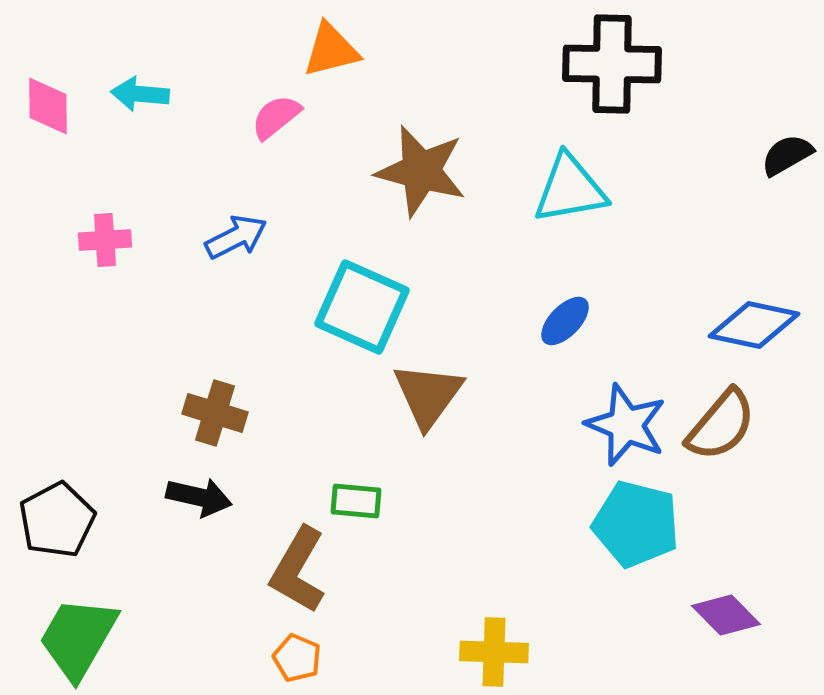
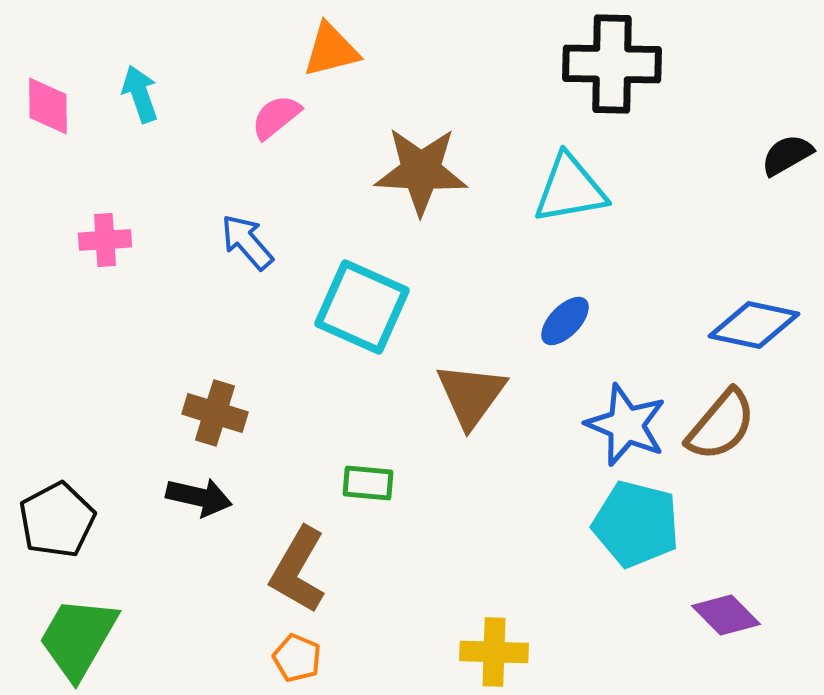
cyan arrow: rotated 66 degrees clockwise
brown star: rotated 12 degrees counterclockwise
blue arrow: moved 11 px right, 5 px down; rotated 104 degrees counterclockwise
brown triangle: moved 43 px right
green rectangle: moved 12 px right, 18 px up
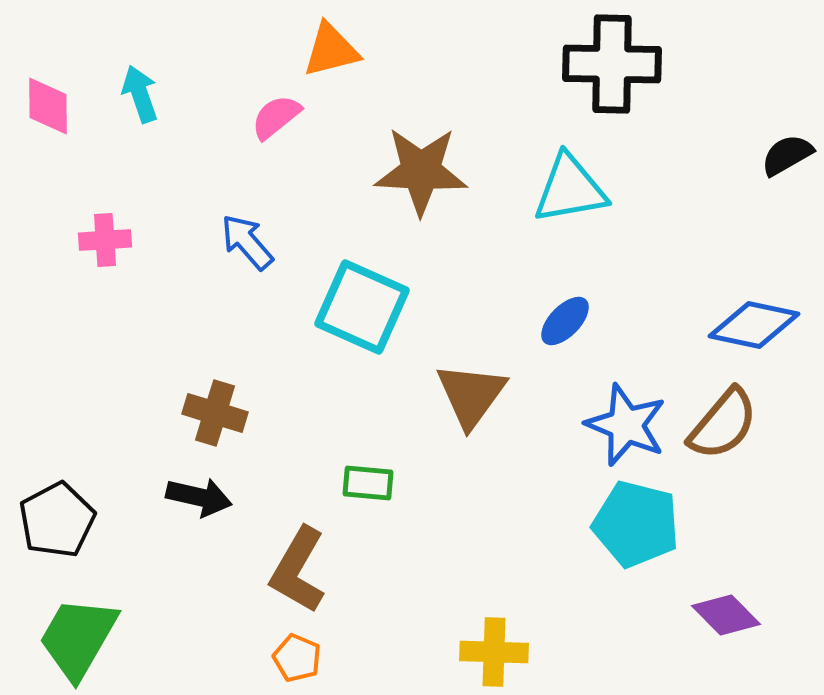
brown semicircle: moved 2 px right, 1 px up
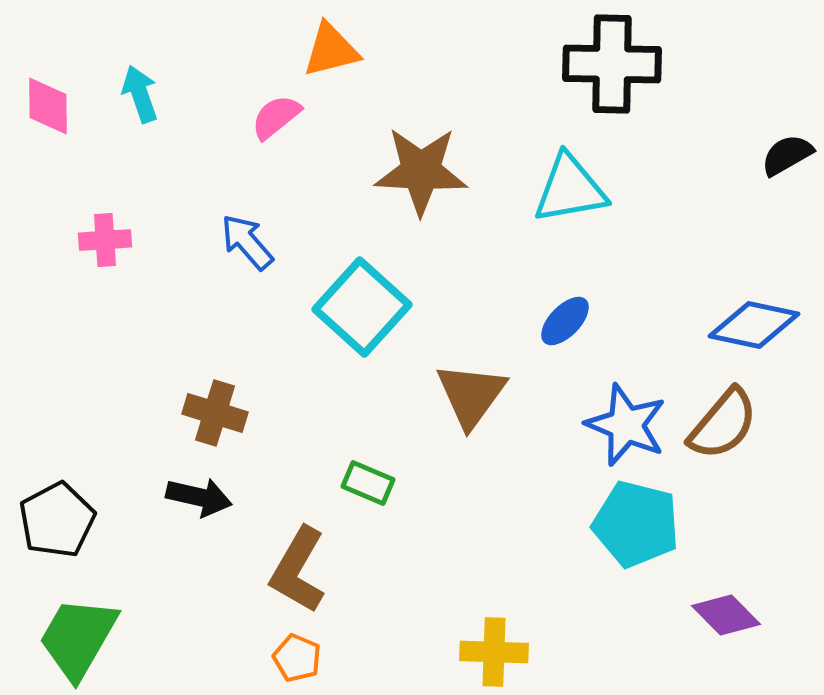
cyan square: rotated 18 degrees clockwise
green rectangle: rotated 18 degrees clockwise
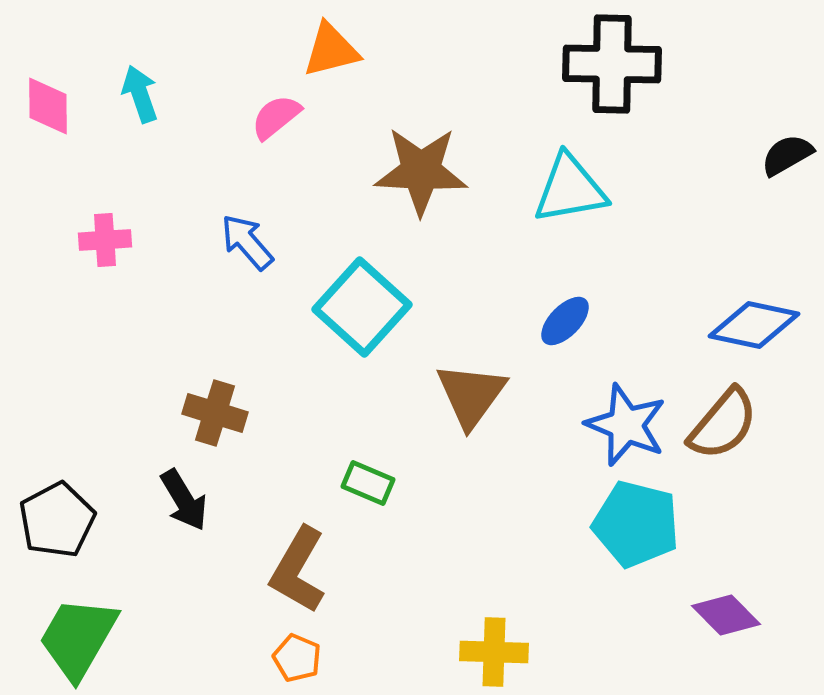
black arrow: moved 15 px left, 3 px down; rotated 46 degrees clockwise
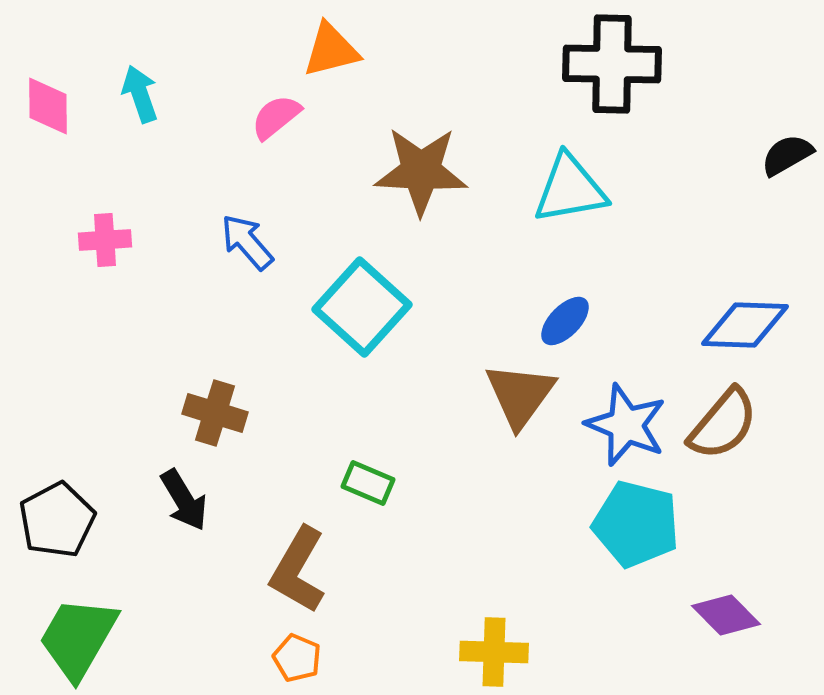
blue diamond: moved 9 px left; rotated 10 degrees counterclockwise
brown triangle: moved 49 px right
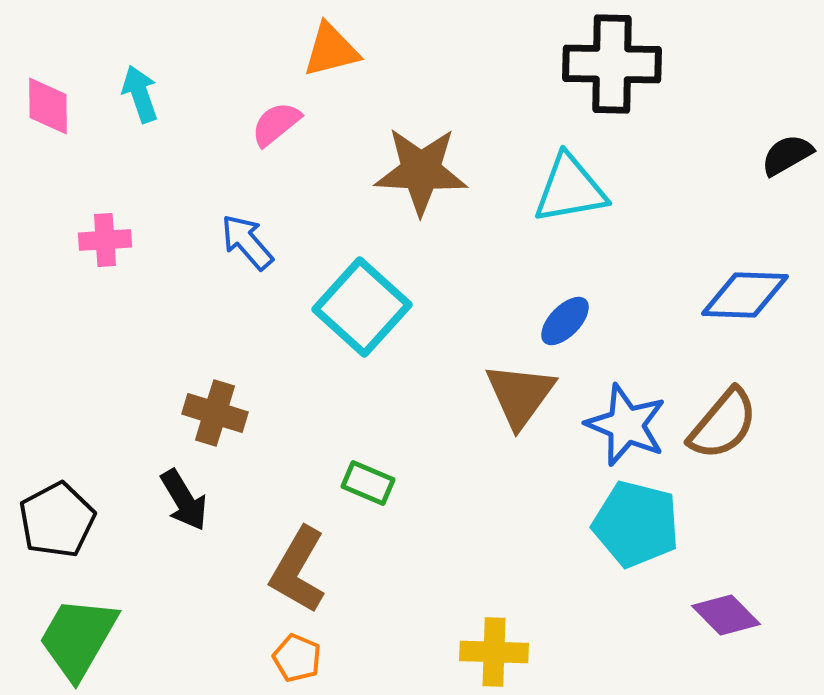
pink semicircle: moved 7 px down
blue diamond: moved 30 px up
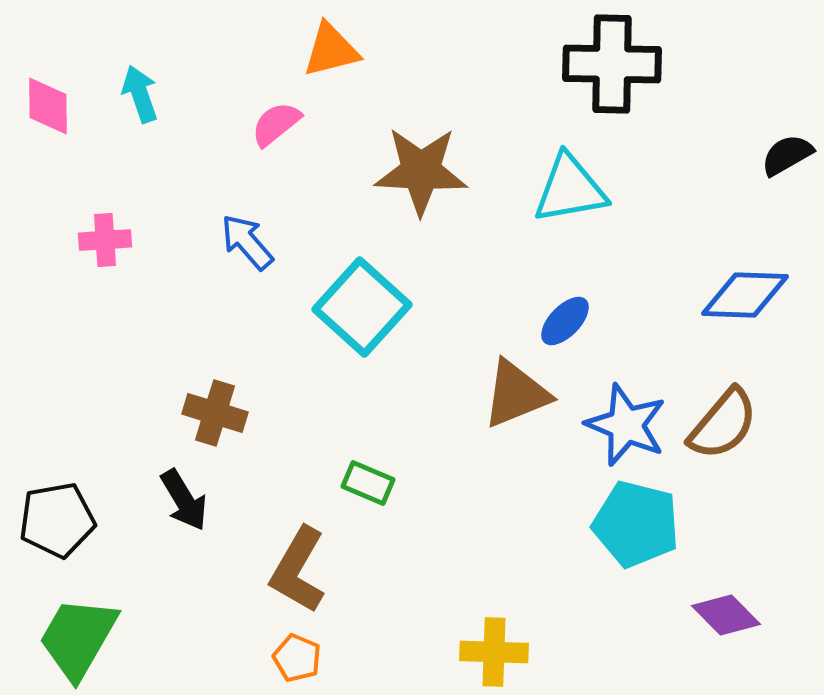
brown triangle: moved 4 px left, 1 px up; rotated 32 degrees clockwise
black pentagon: rotated 18 degrees clockwise
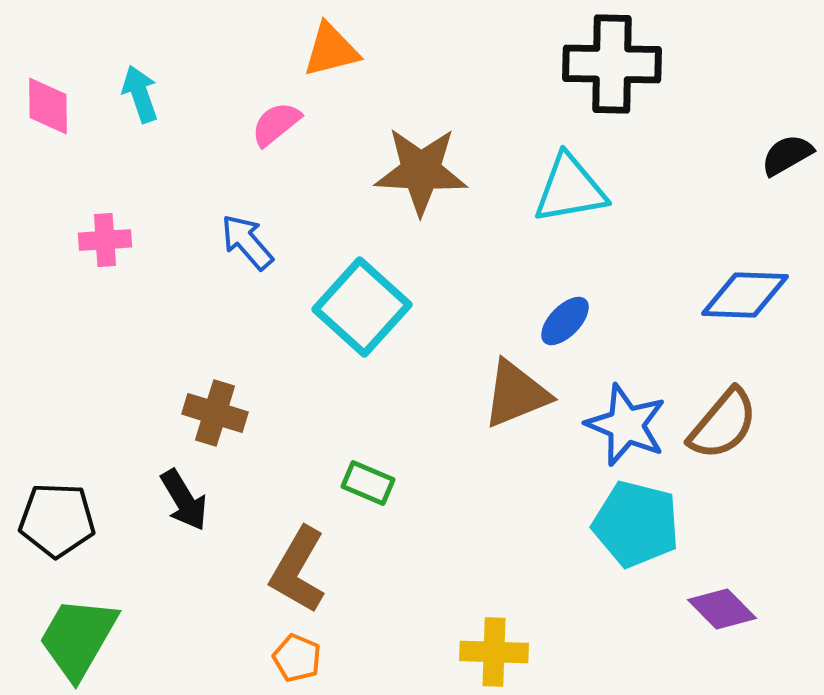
black pentagon: rotated 12 degrees clockwise
purple diamond: moved 4 px left, 6 px up
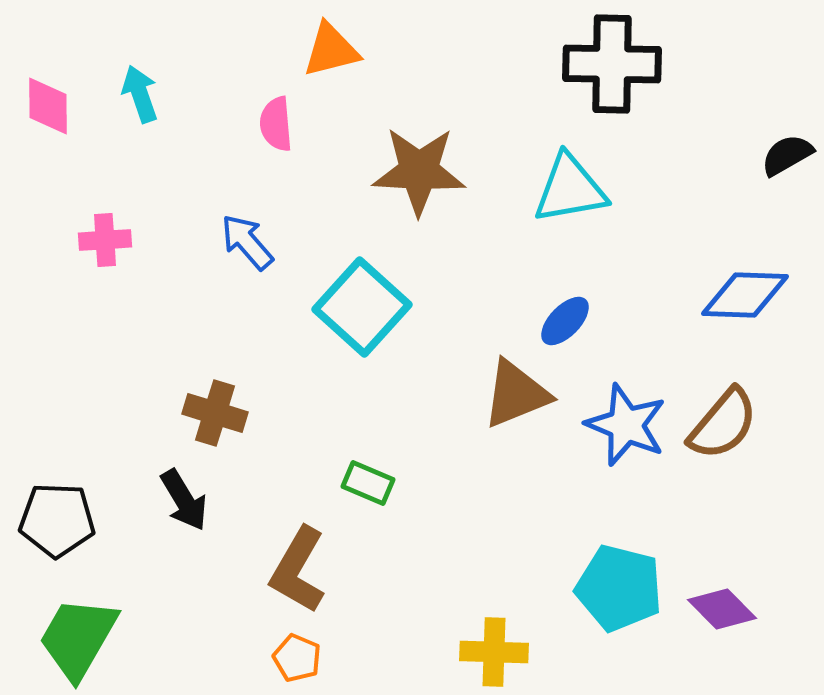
pink semicircle: rotated 56 degrees counterclockwise
brown star: moved 2 px left
cyan pentagon: moved 17 px left, 64 px down
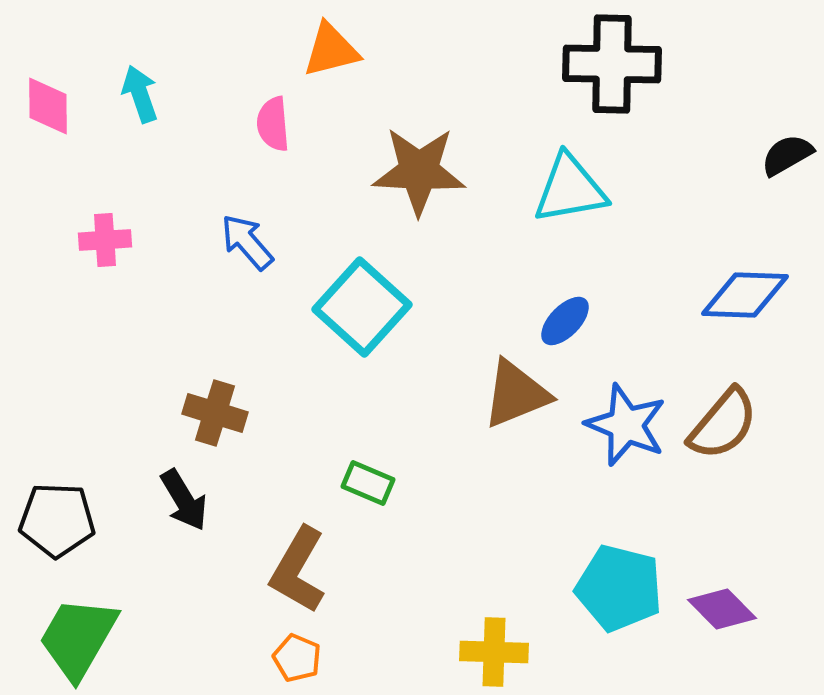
pink semicircle: moved 3 px left
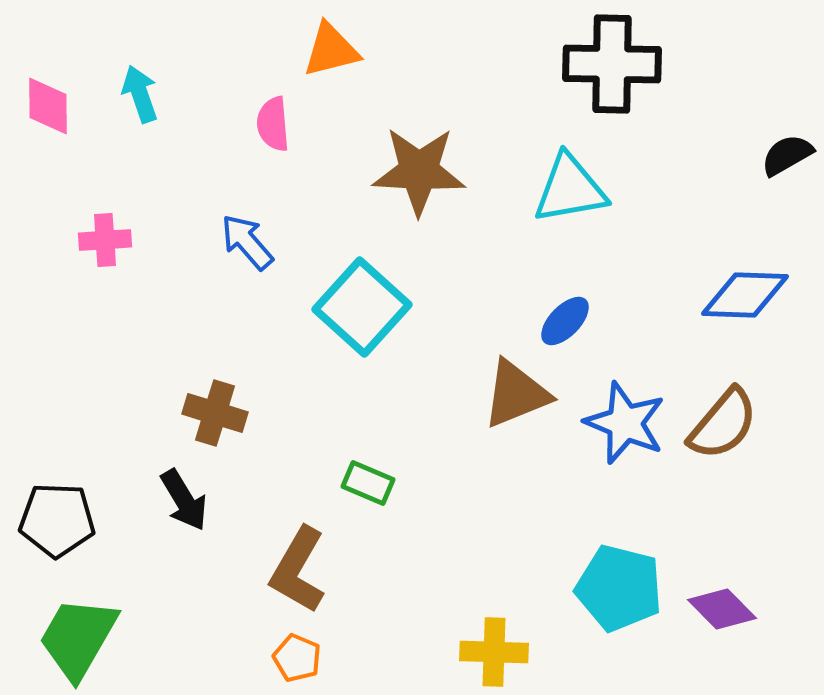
blue star: moved 1 px left, 2 px up
